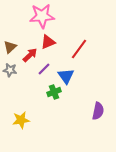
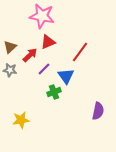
pink star: rotated 15 degrees clockwise
red line: moved 1 px right, 3 px down
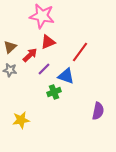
blue triangle: rotated 36 degrees counterclockwise
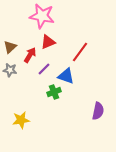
red arrow: rotated 14 degrees counterclockwise
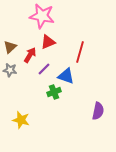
red line: rotated 20 degrees counterclockwise
yellow star: rotated 24 degrees clockwise
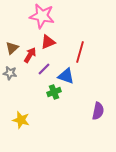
brown triangle: moved 2 px right, 1 px down
gray star: moved 3 px down
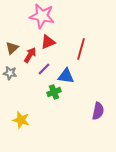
red line: moved 1 px right, 3 px up
blue triangle: rotated 12 degrees counterclockwise
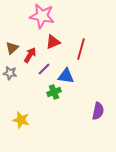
red triangle: moved 5 px right
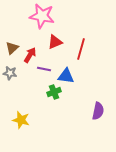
red triangle: moved 2 px right
purple line: rotated 56 degrees clockwise
